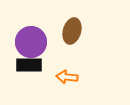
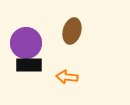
purple circle: moved 5 px left, 1 px down
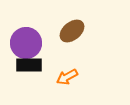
brown ellipse: rotated 35 degrees clockwise
orange arrow: rotated 35 degrees counterclockwise
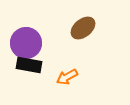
brown ellipse: moved 11 px right, 3 px up
black rectangle: rotated 10 degrees clockwise
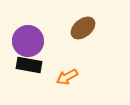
purple circle: moved 2 px right, 2 px up
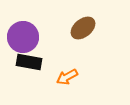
purple circle: moved 5 px left, 4 px up
black rectangle: moved 3 px up
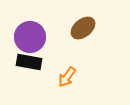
purple circle: moved 7 px right
orange arrow: rotated 25 degrees counterclockwise
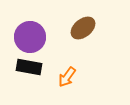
black rectangle: moved 5 px down
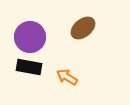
orange arrow: rotated 85 degrees clockwise
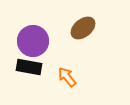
purple circle: moved 3 px right, 4 px down
orange arrow: rotated 20 degrees clockwise
